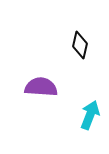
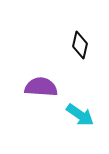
cyan arrow: moved 10 px left; rotated 104 degrees clockwise
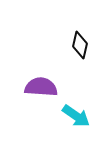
cyan arrow: moved 4 px left, 1 px down
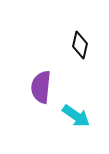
purple semicircle: rotated 88 degrees counterclockwise
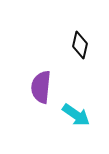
cyan arrow: moved 1 px up
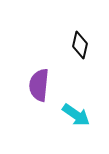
purple semicircle: moved 2 px left, 2 px up
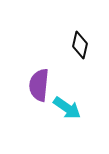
cyan arrow: moved 9 px left, 7 px up
